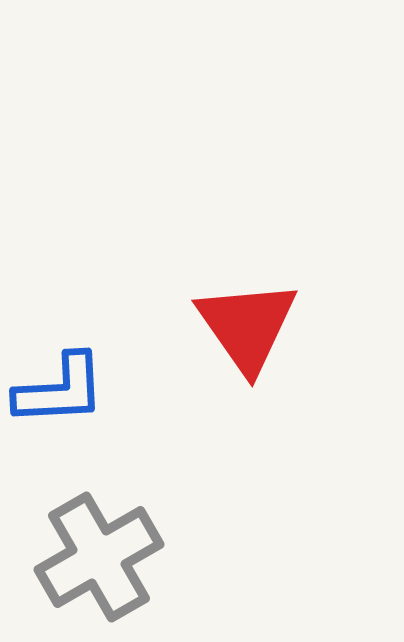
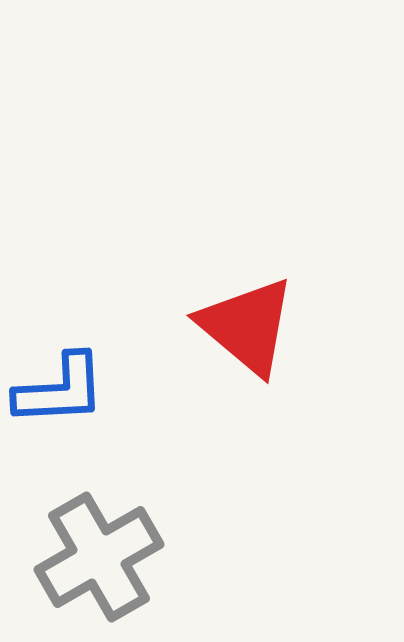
red triangle: rotated 15 degrees counterclockwise
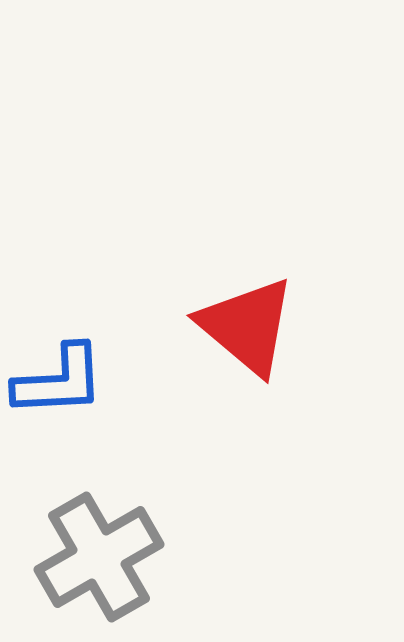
blue L-shape: moved 1 px left, 9 px up
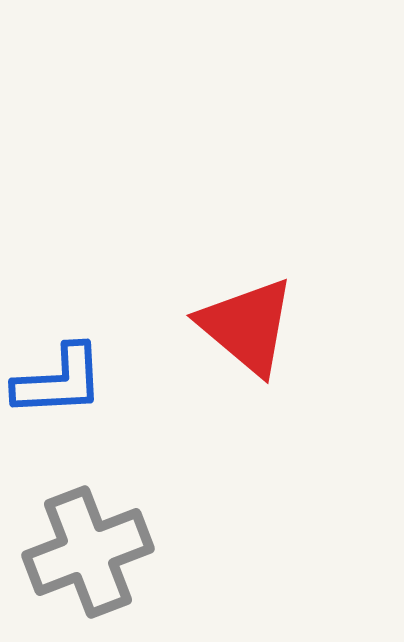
gray cross: moved 11 px left, 5 px up; rotated 9 degrees clockwise
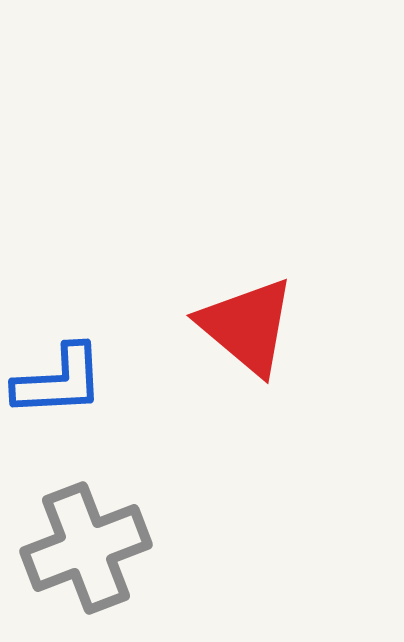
gray cross: moved 2 px left, 4 px up
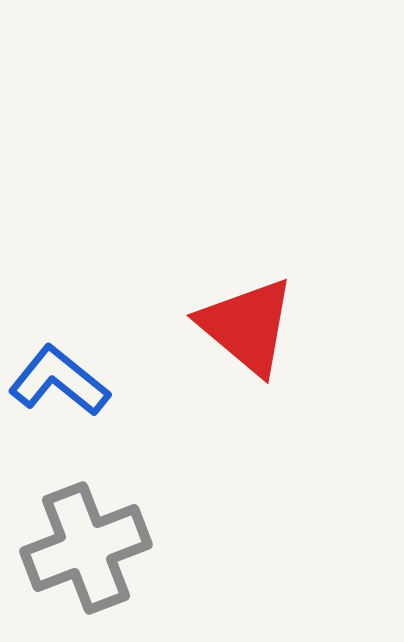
blue L-shape: rotated 138 degrees counterclockwise
